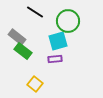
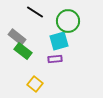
cyan square: moved 1 px right
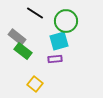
black line: moved 1 px down
green circle: moved 2 px left
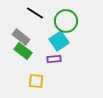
gray rectangle: moved 4 px right
cyan square: rotated 18 degrees counterclockwise
purple rectangle: moved 1 px left
yellow square: moved 1 px right, 3 px up; rotated 35 degrees counterclockwise
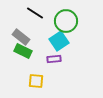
green rectangle: rotated 12 degrees counterclockwise
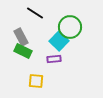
green circle: moved 4 px right, 6 px down
gray rectangle: rotated 24 degrees clockwise
cyan square: rotated 12 degrees counterclockwise
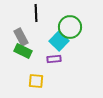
black line: moved 1 px right; rotated 54 degrees clockwise
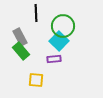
green circle: moved 7 px left, 1 px up
gray rectangle: moved 1 px left
green rectangle: moved 2 px left; rotated 24 degrees clockwise
yellow square: moved 1 px up
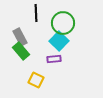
green circle: moved 3 px up
yellow square: rotated 21 degrees clockwise
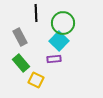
green rectangle: moved 12 px down
